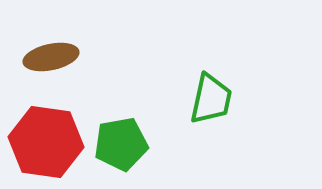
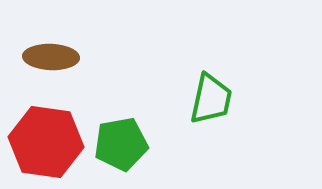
brown ellipse: rotated 14 degrees clockwise
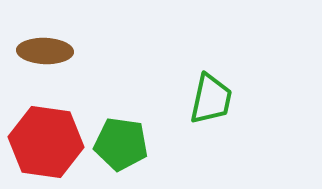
brown ellipse: moved 6 px left, 6 px up
green pentagon: rotated 18 degrees clockwise
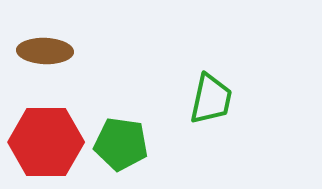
red hexagon: rotated 8 degrees counterclockwise
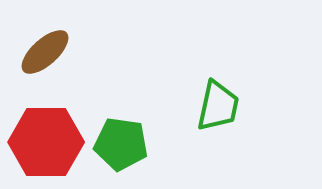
brown ellipse: moved 1 px down; rotated 44 degrees counterclockwise
green trapezoid: moved 7 px right, 7 px down
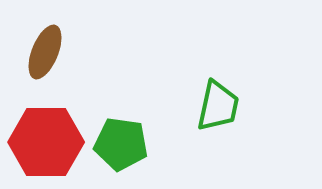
brown ellipse: rotated 26 degrees counterclockwise
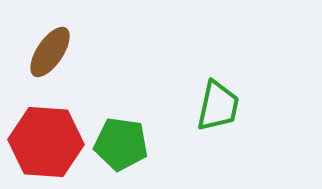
brown ellipse: moved 5 px right; rotated 12 degrees clockwise
red hexagon: rotated 4 degrees clockwise
